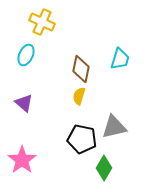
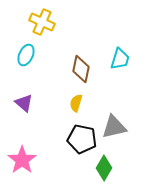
yellow semicircle: moved 3 px left, 7 px down
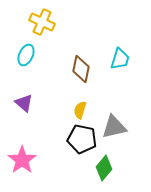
yellow semicircle: moved 4 px right, 7 px down
green diamond: rotated 10 degrees clockwise
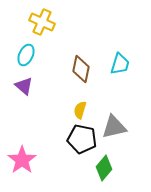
cyan trapezoid: moved 5 px down
purple triangle: moved 17 px up
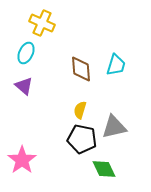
yellow cross: moved 1 px down
cyan ellipse: moved 2 px up
cyan trapezoid: moved 4 px left, 1 px down
brown diamond: rotated 16 degrees counterclockwise
green diamond: moved 1 px down; rotated 65 degrees counterclockwise
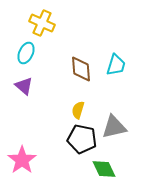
yellow semicircle: moved 2 px left
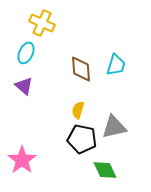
green diamond: moved 1 px right, 1 px down
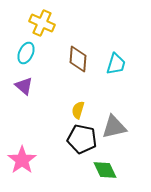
cyan trapezoid: moved 1 px up
brown diamond: moved 3 px left, 10 px up; rotated 8 degrees clockwise
